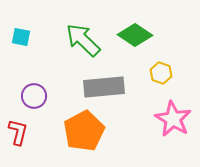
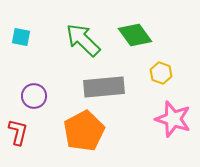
green diamond: rotated 20 degrees clockwise
pink star: rotated 12 degrees counterclockwise
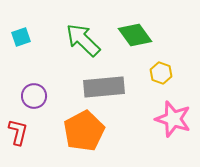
cyan square: rotated 30 degrees counterclockwise
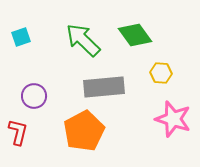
yellow hexagon: rotated 15 degrees counterclockwise
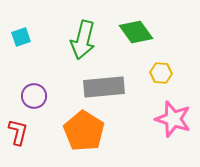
green diamond: moved 1 px right, 3 px up
green arrow: rotated 120 degrees counterclockwise
orange pentagon: rotated 12 degrees counterclockwise
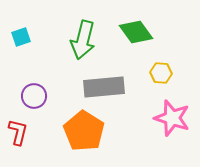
pink star: moved 1 px left, 1 px up
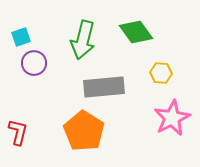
purple circle: moved 33 px up
pink star: rotated 27 degrees clockwise
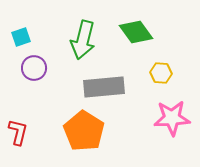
purple circle: moved 5 px down
pink star: rotated 24 degrees clockwise
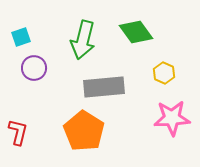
yellow hexagon: moved 3 px right; rotated 20 degrees clockwise
